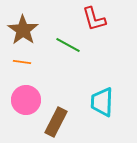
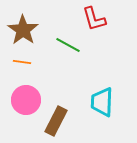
brown rectangle: moved 1 px up
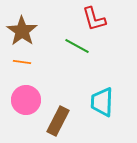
brown star: moved 1 px left, 1 px down
green line: moved 9 px right, 1 px down
brown rectangle: moved 2 px right
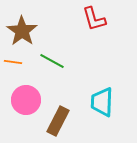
green line: moved 25 px left, 15 px down
orange line: moved 9 px left
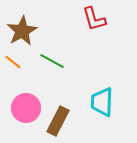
brown star: rotated 8 degrees clockwise
orange line: rotated 30 degrees clockwise
pink circle: moved 8 px down
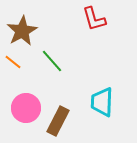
green line: rotated 20 degrees clockwise
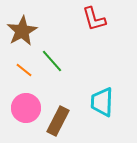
orange line: moved 11 px right, 8 px down
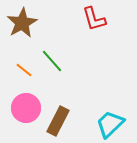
brown star: moved 8 px up
cyan trapezoid: moved 8 px right, 22 px down; rotated 44 degrees clockwise
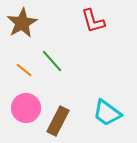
red L-shape: moved 1 px left, 2 px down
cyan trapezoid: moved 3 px left, 11 px up; rotated 100 degrees counterclockwise
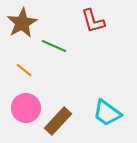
green line: moved 2 px right, 15 px up; rotated 25 degrees counterclockwise
brown rectangle: rotated 16 degrees clockwise
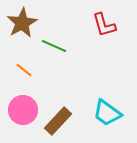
red L-shape: moved 11 px right, 4 px down
pink circle: moved 3 px left, 2 px down
